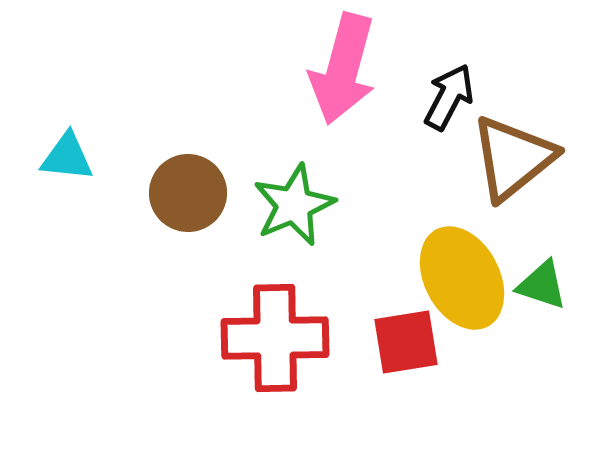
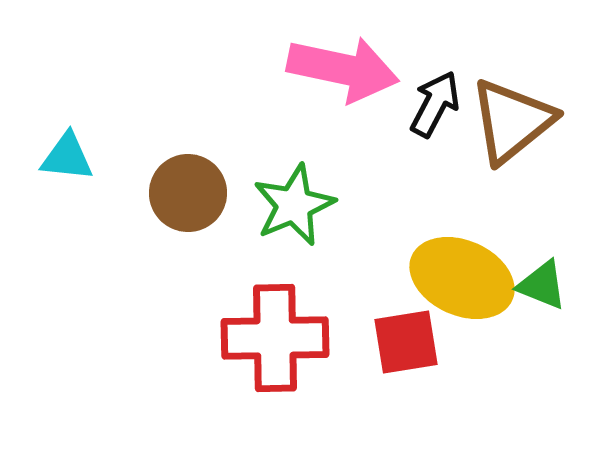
pink arrow: rotated 93 degrees counterclockwise
black arrow: moved 14 px left, 7 px down
brown triangle: moved 1 px left, 37 px up
yellow ellipse: rotated 38 degrees counterclockwise
green triangle: rotated 4 degrees clockwise
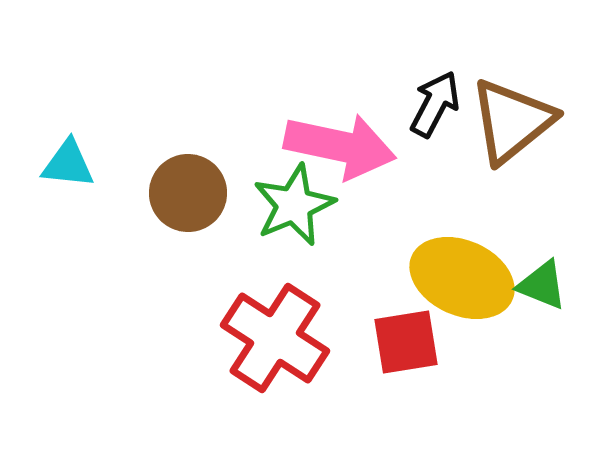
pink arrow: moved 3 px left, 77 px down
cyan triangle: moved 1 px right, 7 px down
red cross: rotated 34 degrees clockwise
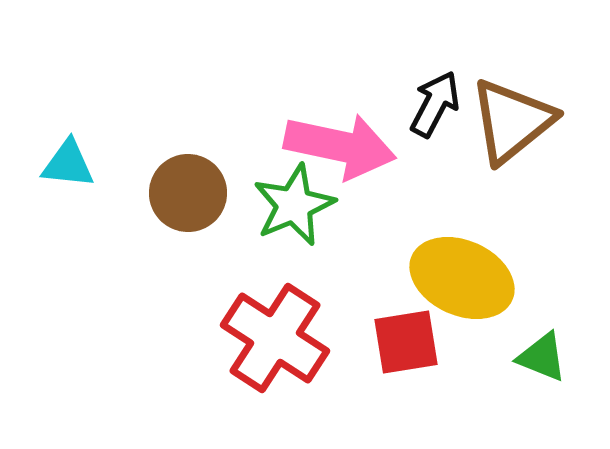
green triangle: moved 72 px down
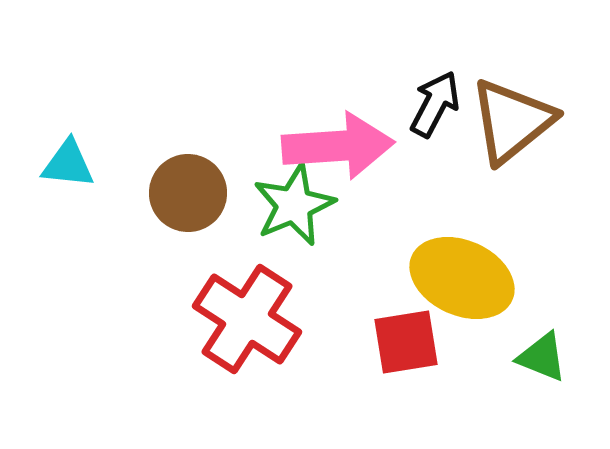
pink arrow: moved 2 px left; rotated 16 degrees counterclockwise
red cross: moved 28 px left, 19 px up
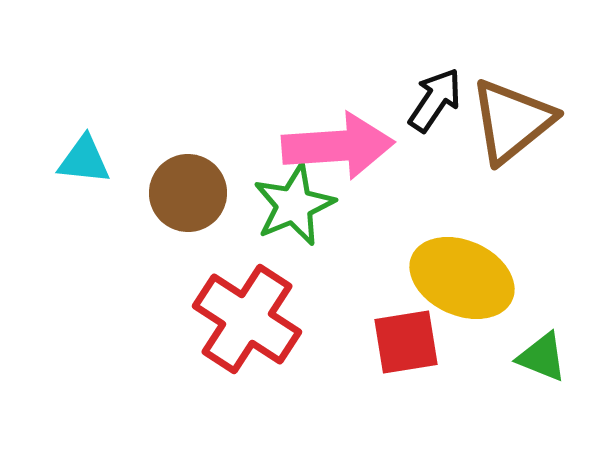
black arrow: moved 4 px up; rotated 6 degrees clockwise
cyan triangle: moved 16 px right, 4 px up
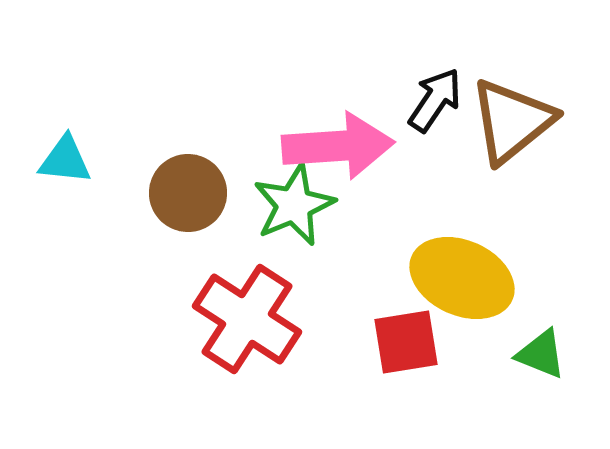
cyan triangle: moved 19 px left
green triangle: moved 1 px left, 3 px up
